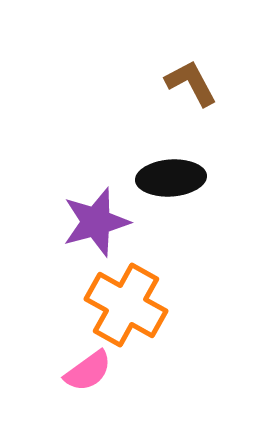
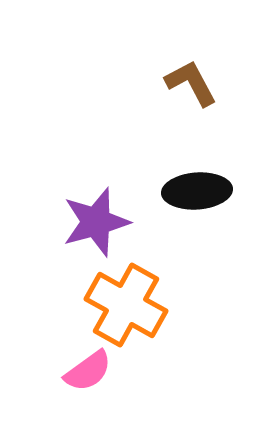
black ellipse: moved 26 px right, 13 px down
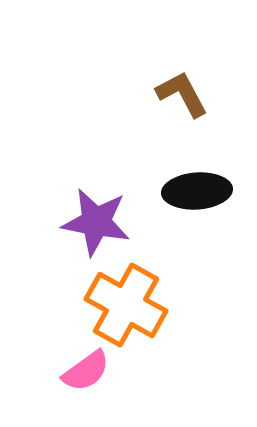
brown L-shape: moved 9 px left, 11 px down
purple star: rotated 26 degrees clockwise
pink semicircle: moved 2 px left
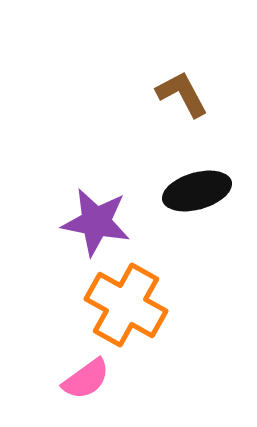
black ellipse: rotated 12 degrees counterclockwise
pink semicircle: moved 8 px down
